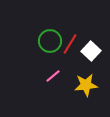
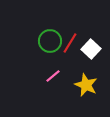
red line: moved 1 px up
white square: moved 2 px up
yellow star: rotated 30 degrees clockwise
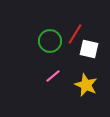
red line: moved 5 px right, 9 px up
white square: moved 2 px left; rotated 30 degrees counterclockwise
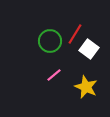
white square: rotated 24 degrees clockwise
pink line: moved 1 px right, 1 px up
yellow star: moved 2 px down
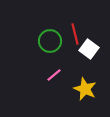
red line: rotated 45 degrees counterclockwise
yellow star: moved 1 px left, 2 px down
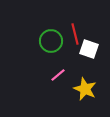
green circle: moved 1 px right
white square: rotated 18 degrees counterclockwise
pink line: moved 4 px right
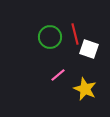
green circle: moved 1 px left, 4 px up
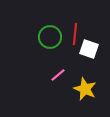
red line: rotated 20 degrees clockwise
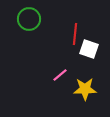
green circle: moved 21 px left, 18 px up
pink line: moved 2 px right
yellow star: rotated 25 degrees counterclockwise
